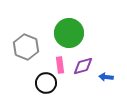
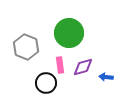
purple diamond: moved 1 px down
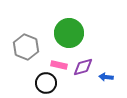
pink rectangle: moved 1 px left; rotated 70 degrees counterclockwise
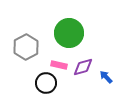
gray hexagon: rotated 10 degrees clockwise
blue arrow: rotated 40 degrees clockwise
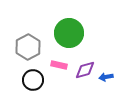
gray hexagon: moved 2 px right
purple diamond: moved 2 px right, 3 px down
blue arrow: rotated 56 degrees counterclockwise
black circle: moved 13 px left, 3 px up
